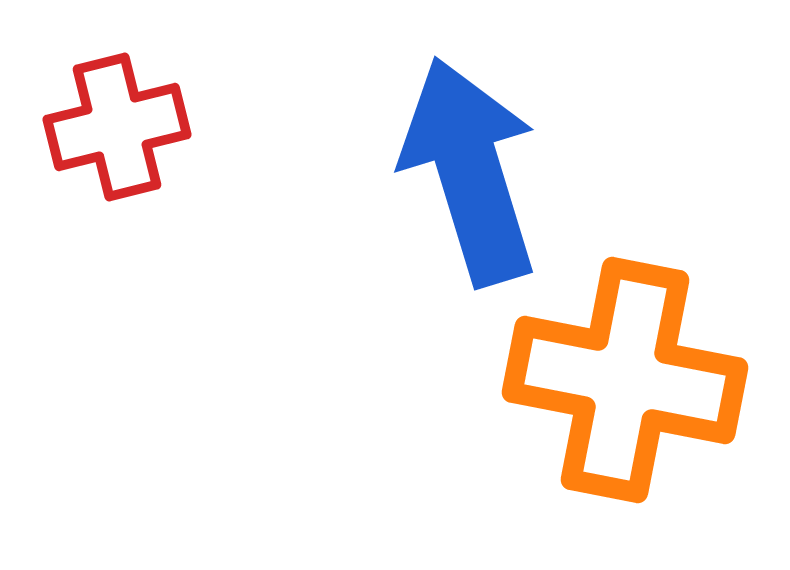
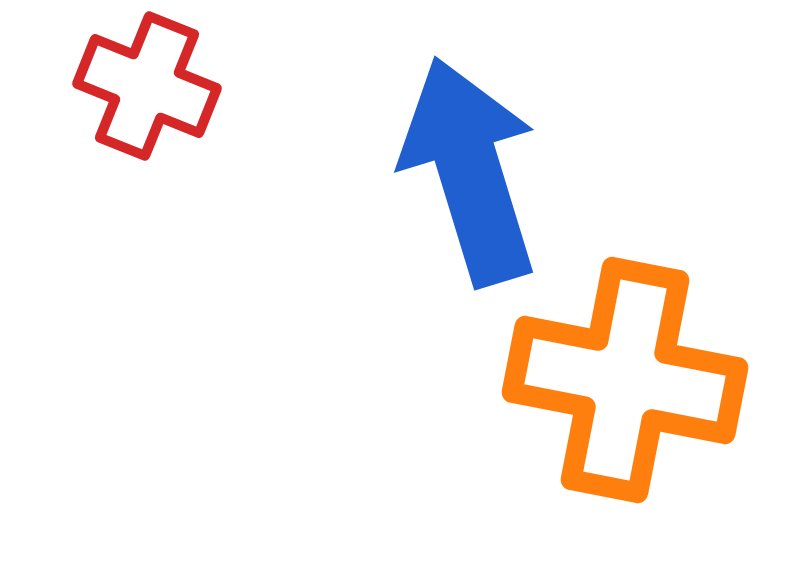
red cross: moved 30 px right, 41 px up; rotated 36 degrees clockwise
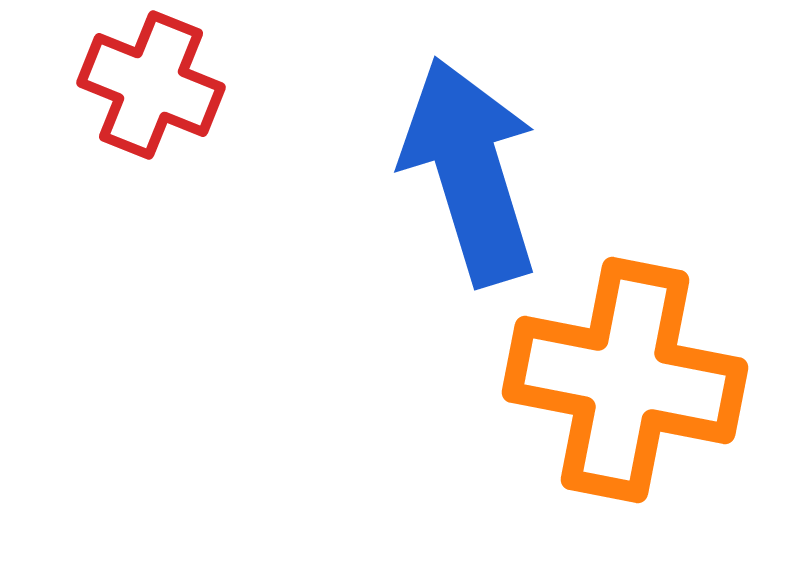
red cross: moved 4 px right, 1 px up
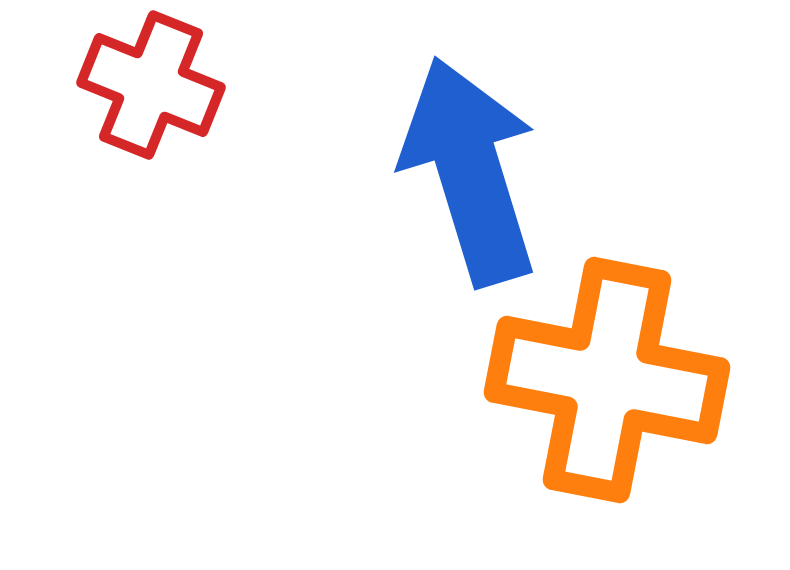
orange cross: moved 18 px left
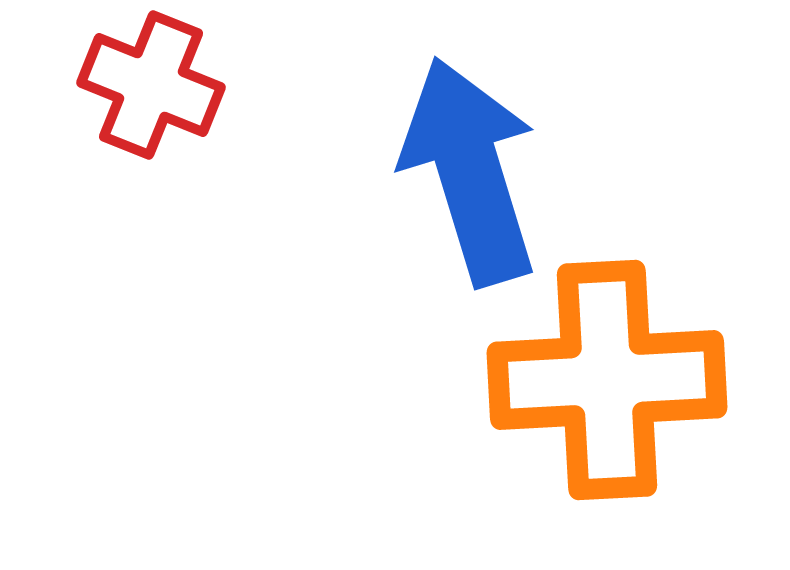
orange cross: rotated 14 degrees counterclockwise
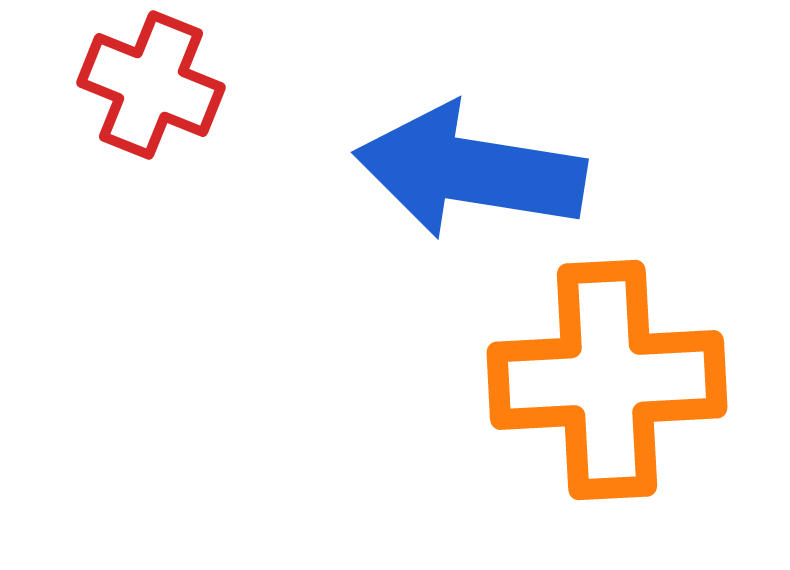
blue arrow: rotated 64 degrees counterclockwise
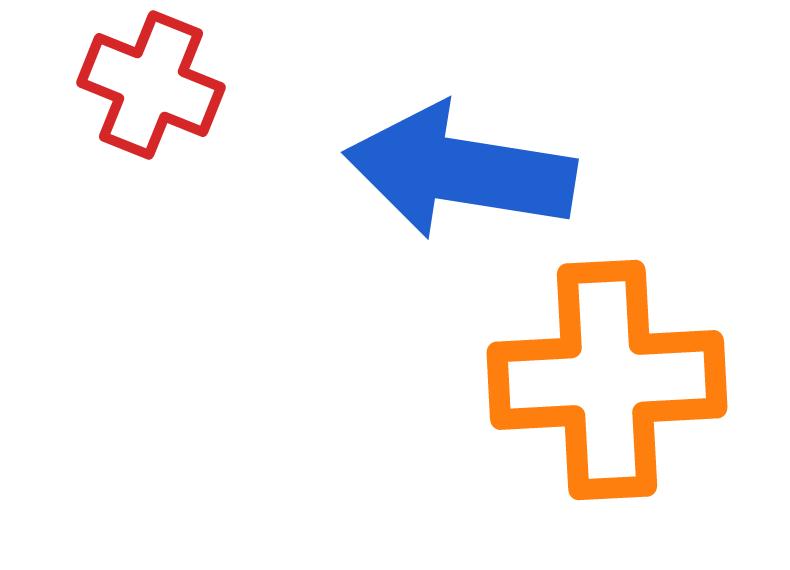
blue arrow: moved 10 px left
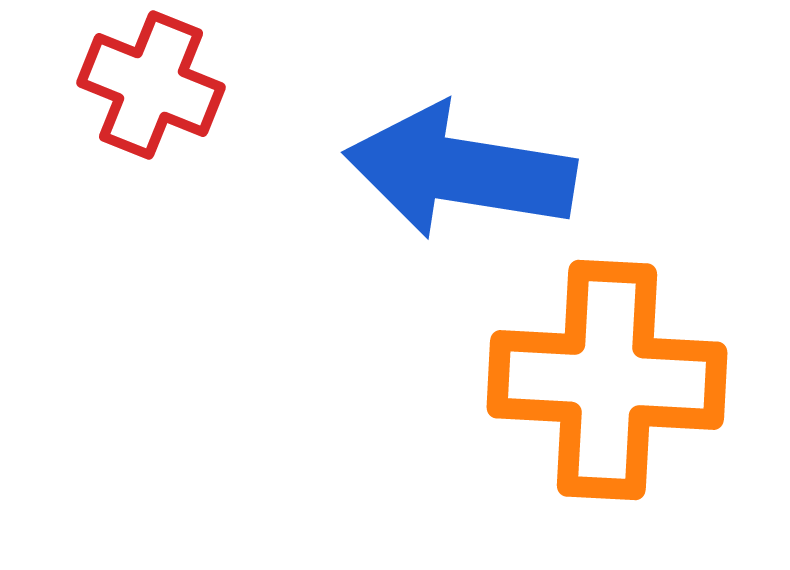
orange cross: rotated 6 degrees clockwise
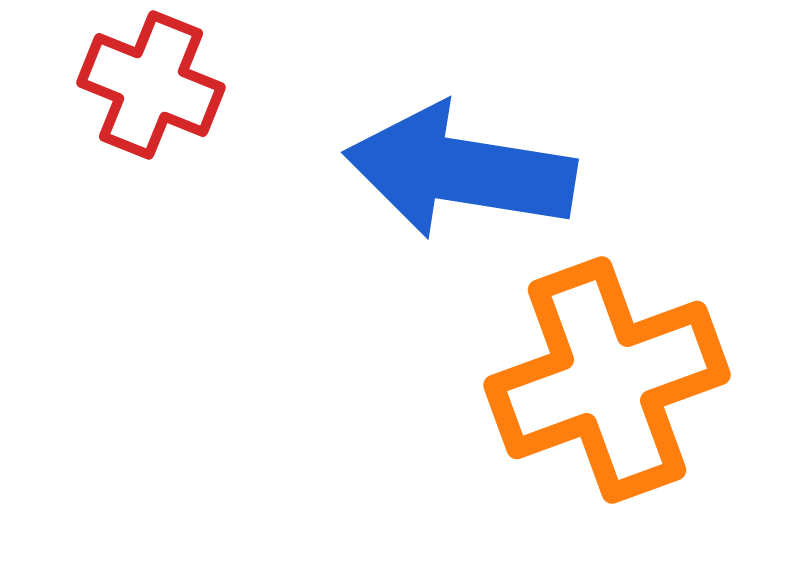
orange cross: rotated 23 degrees counterclockwise
